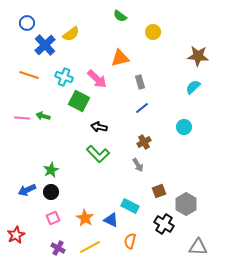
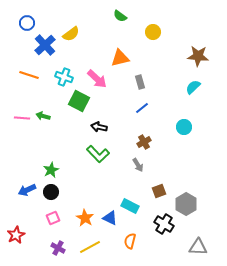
blue triangle: moved 1 px left, 2 px up
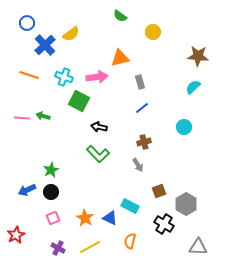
pink arrow: moved 2 px up; rotated 50 degrees counterclockwise
brown cross: rotated 16 degrees clockwise
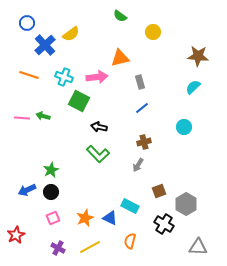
gray arrow: rotated 64 degrees clockwise
orange star: rotated 18 degrees clockwise
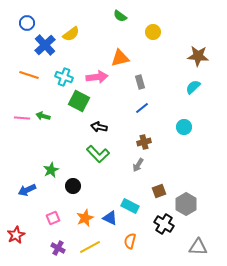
black circle: moved 22 px right, 6 px up
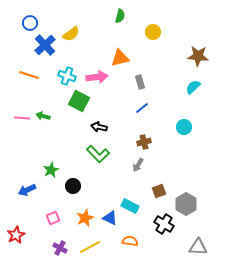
green semicircle: rotated 112 degrees counterclockwise
blue circle: moved 3 px right
cyan cross: moved 3 px right, 1 px up
orange semicircle: rotated 84 degrees clockwise
purple cross: moved 2 px right
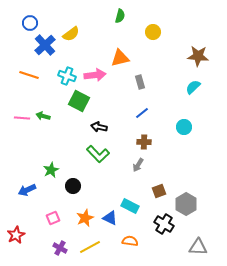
pink arrow: moved 2 px left, 2 px up
blue line: moved 5 px down
brown cross: rotated 16 degrees clockwise
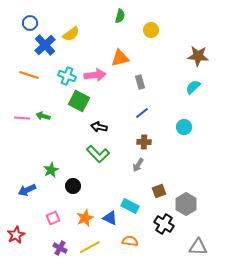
yellow circle: moved 2 px left, 2 px up
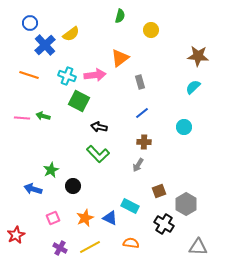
orange triangle: rotated 24 degrees counterclockwise
blue arrow: moved 6 px right, 1 px up; rotated 42 degrees clockwise
orange semicircle: moved 1 px right, 2 px down
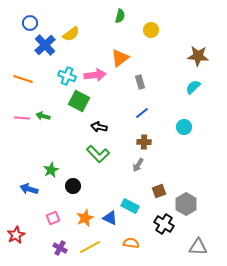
orange line: moved 6 px left, 4 px down
blue arrow: moved 4 px left
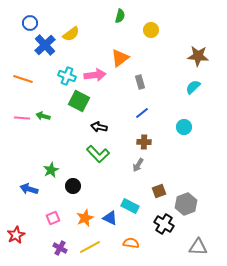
gray hexagon: rotated 10 degrees clockwise
